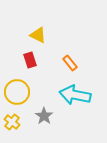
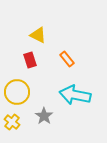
orange rectangle: moved 3 px left, 4 px up
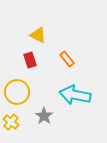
yellow cross: moved 1 px left
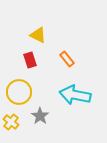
yellow circle: moved 2 px right
gray star: moved 4 px left
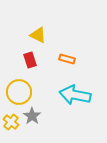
orange rectangle: rotated 35 degrees counterclockwise
gray star: moved 8 px left
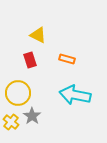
yellow circle: moved 1 px left, 1 px down
